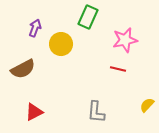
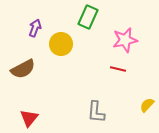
red triangle: moved 5 px left, 6 px down; rotated 24 degrees counterclockwise
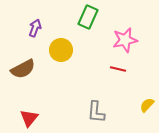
yellow circle: moved 6 px down
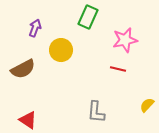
red triangle: moved 1 px left, 2 px down; rotated 36 degrees counterclockwise
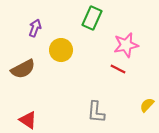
green rectangle: moved 4 px right, 1 px down
pink star: moved 1 px right, 5 px down
red line: rotated 14 degrees clockwise
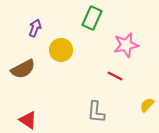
red line: moved 3 px left, 7 px down
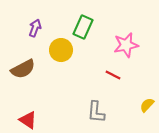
green rectangle: moved 9 px left, 9 px down
red line: moved 2 px left, 1 px up
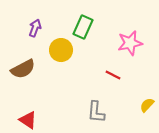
pink star: moved 4 px right, 2 px up
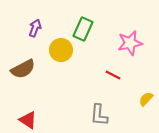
green rectangle: moved 2 px down
yellow semicircle: moved 1 px left, 6 px up
gray L-shape: moved 3 px right, 3 px down
